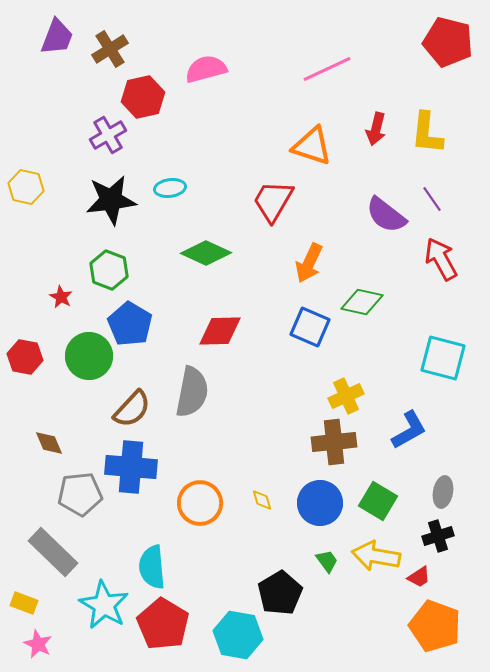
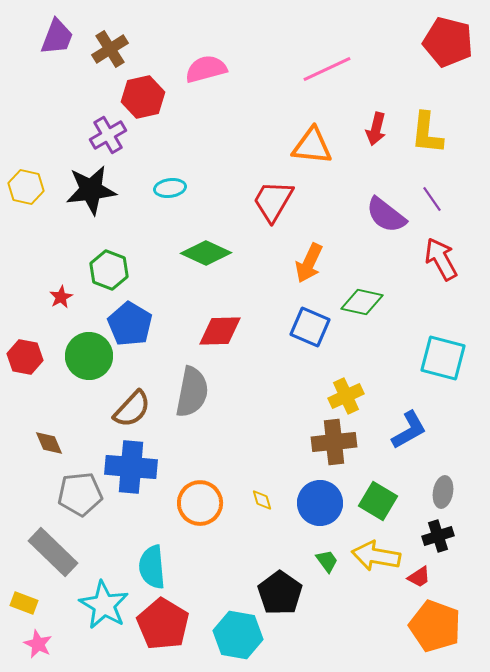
orange triangle at (312, 146): rotated 12 degrees counterclockwise
black star at (111, 200): moved 20 px left, 10 px up
red star at (61, 297): rotated 15 degrees clockwise
black pentagon at (280, 593): rotated 6 degrees counterclockwise
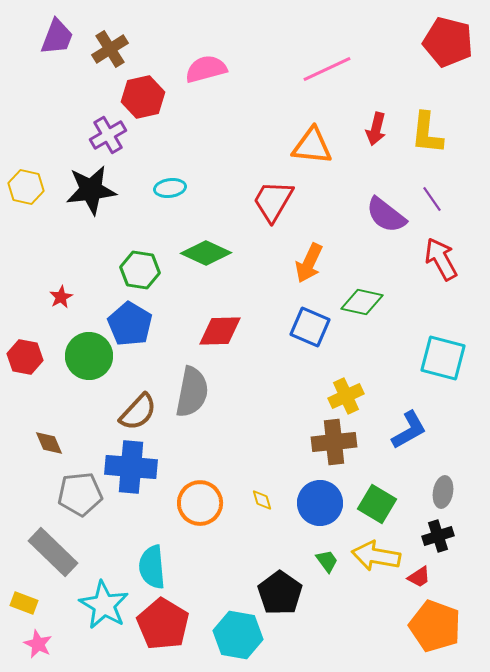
green hexagon at (109, 270): moved 31 px right; rotated 12 degrees counterclockwise
brown semicircle at (132, 409): moved 6 px right, 3 px down
green square at (378, 501): moved 1 px left, 3 px down
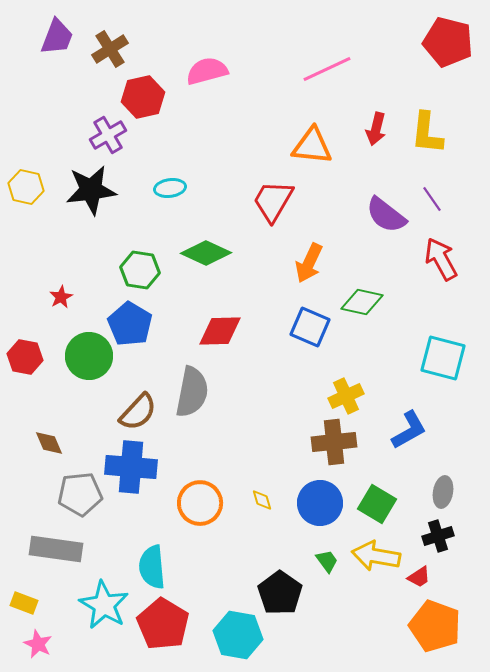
pink semicircle at (206, 69): moved 1 px right, 2 px down
gray rectangle at (53, 552): moved 3 px right, 3 px up; rotated 36 degrees counterclockwise
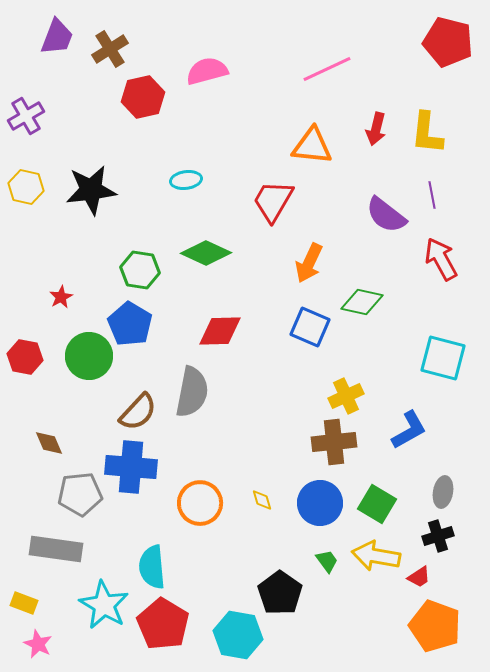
purple cross at (108, 135): moved 82 px left, 19 px up
cyan ellipse at (170, 188): moved 16 px right, 8 px up
purple line at (432, 199): moved 4 px up; rotated 24 degrees clockwise
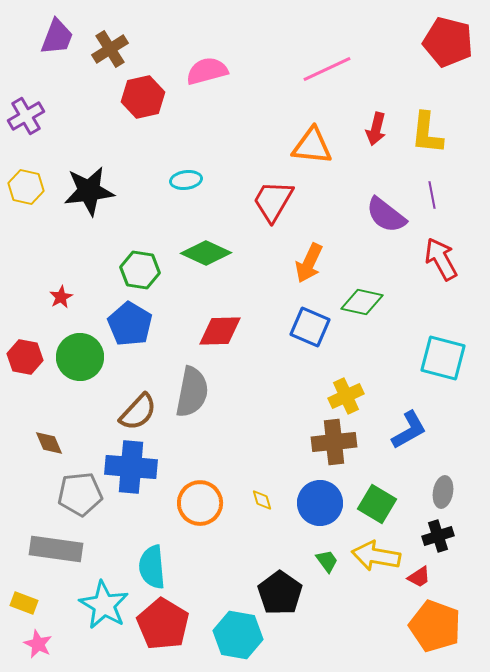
black star at (91, 190): moved 2 px left, 1 px down
green circle at (89, 356): moved 9 px left, 1 px down
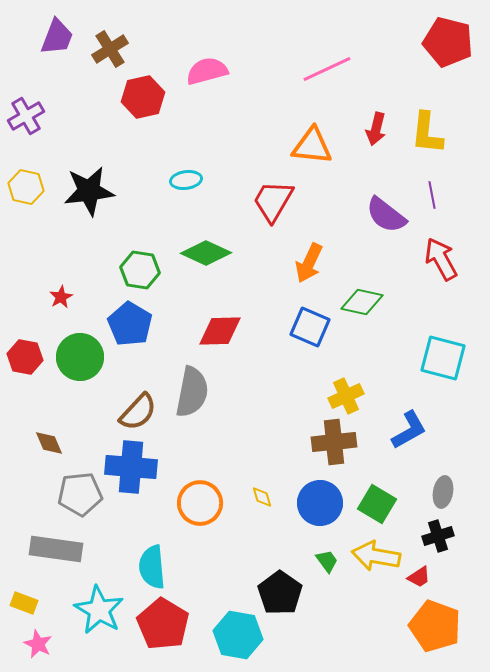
yellow diamond at (262, 500): moved 3 px up
cyan star at (104, 605): moved 5 px left, 5 px down
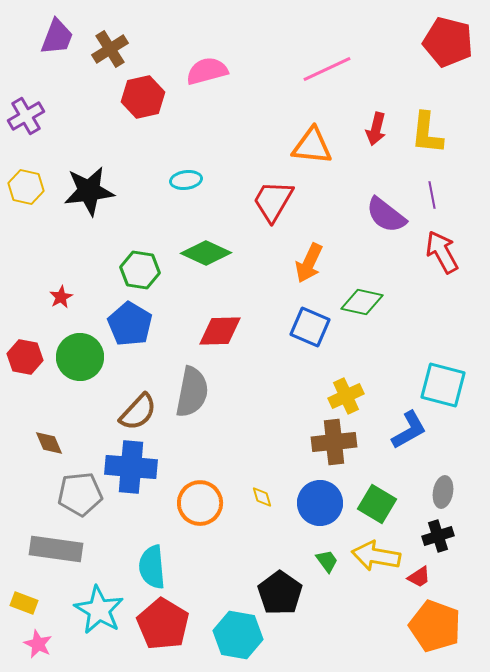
red arrow at (441, 259): moved 1 px right, 7 px up
cyan square at (443, 358): moved 27 px down
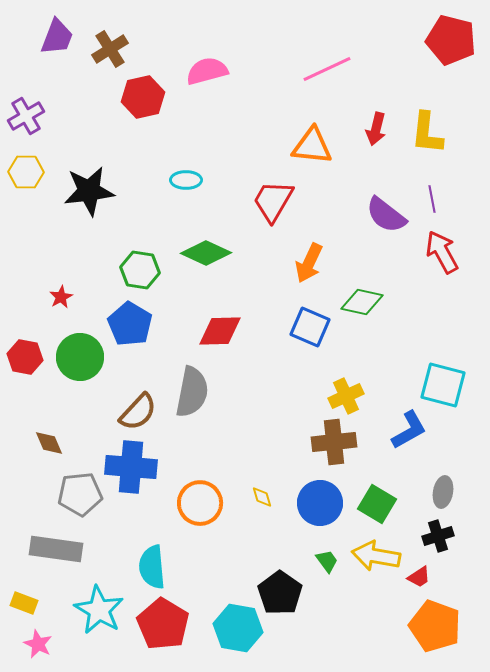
red pentagon at (448, 42): moved 3 px right, 2 px up
cyan ellipse at (186, 180): rotated 8 degrees clockwise
yellow hexagon at (26, 187): moved 15 px up; rotated 12 degrees counterclockwise
purple line at (432, 195): moved 4 px down
cyan hexagon at (238, 635): moved 7 px up
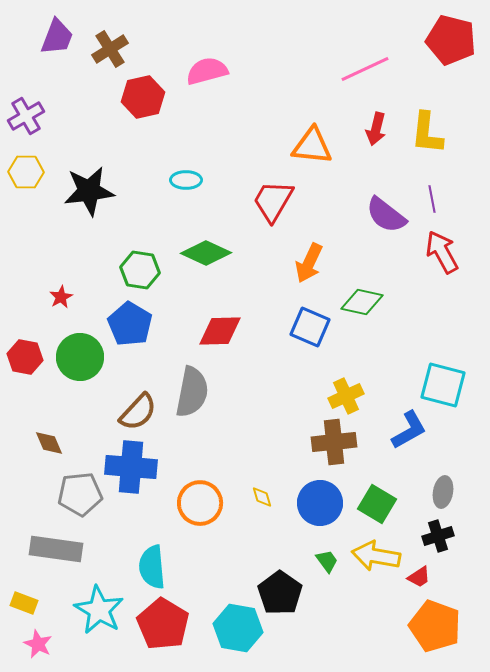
pink line at (327, 69): moved 38 px right
